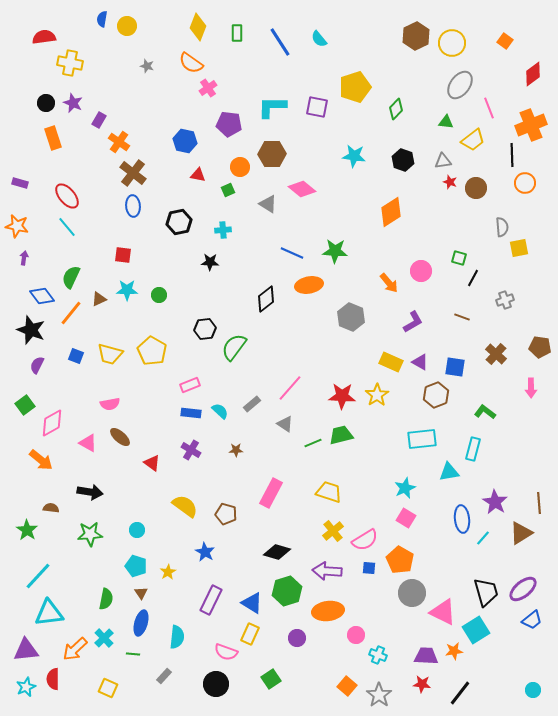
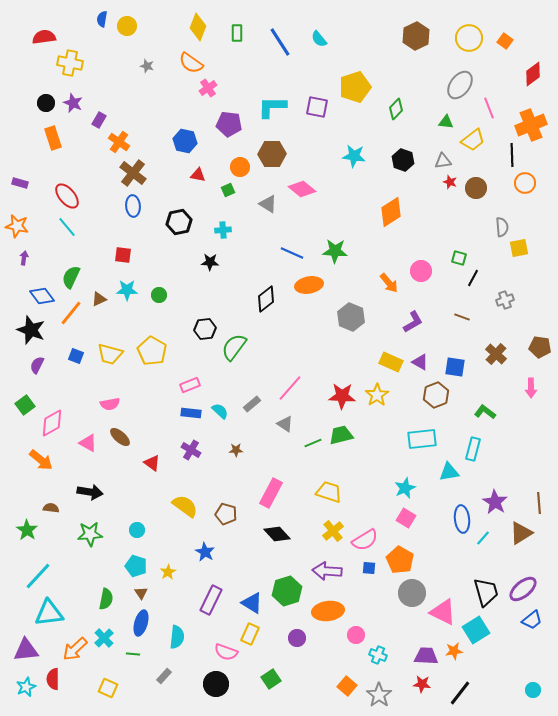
yellow circle at (452, 43): moved 17 px right, 5 px up
black diamond at (277, 552): moved 18 px up; rotated 32 degrees clockwise
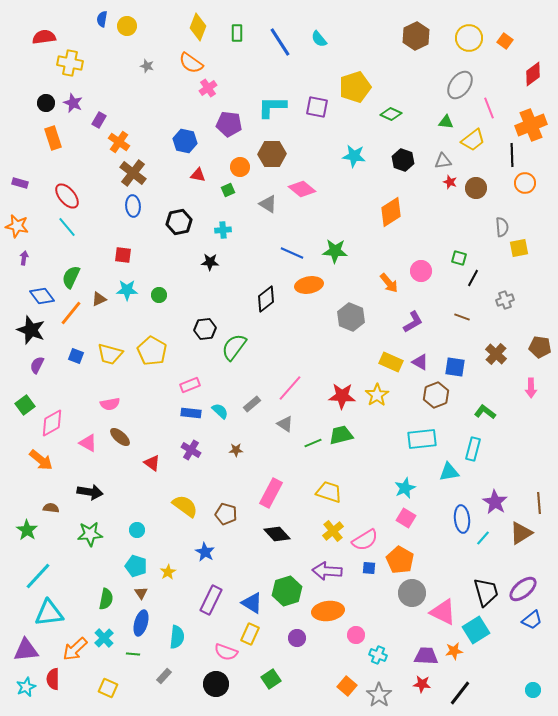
green diamond at (396, 109): moved 5 px left, 5 px down; rotated 70 degrees clockwise
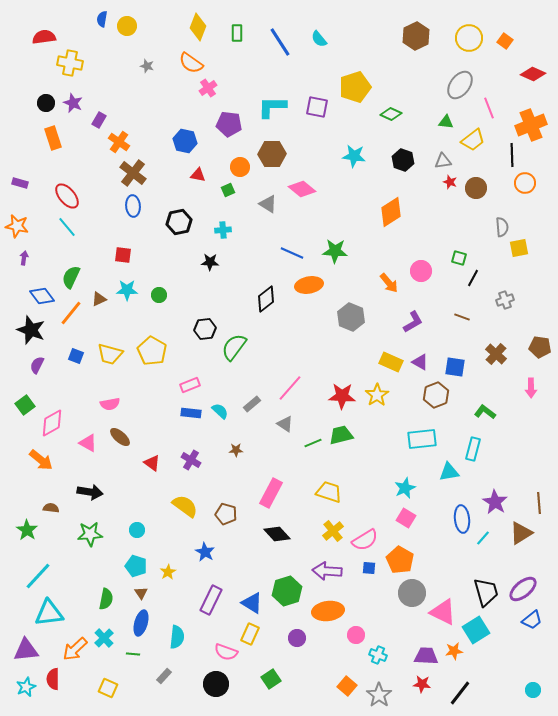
red diamond at (533, 74): rotated 60 degrees clockwise
purple cross at (191, 450): moved 10 px down
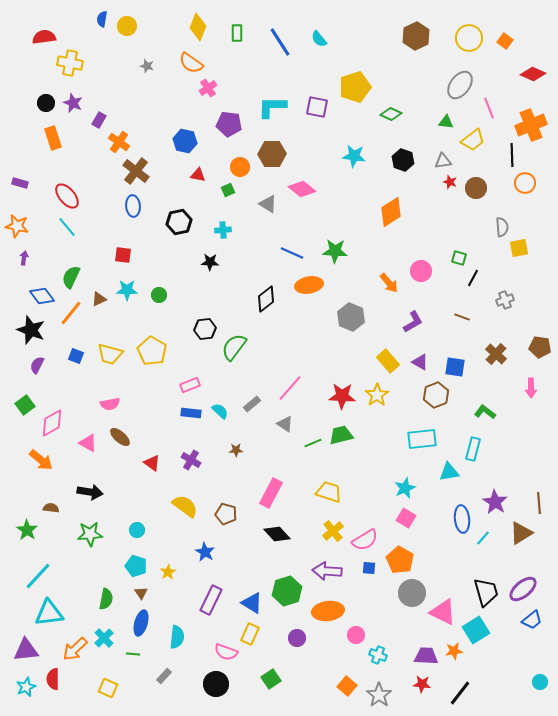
brown cross at (133, 173): moved 3 px right, 2 px up
yellow rectangle at (391, 362): moved 3 px left, 1 px up; rotated 25 degrees clockwise
cyan circle at (533, 690): moved 7 px right, 8 px up
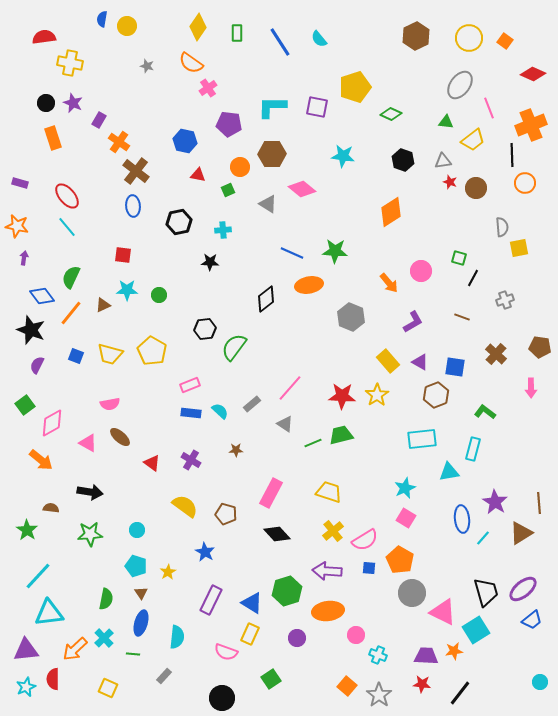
yellow diamond at (198, 27): rotated 12 degrees clockwise
cyan star at (354, 156): moved 11 px left
brown triangle at (99, 299): moved 4 px right, 6 px down
black circle at (216, 684): moved 6 px right, 14 px down
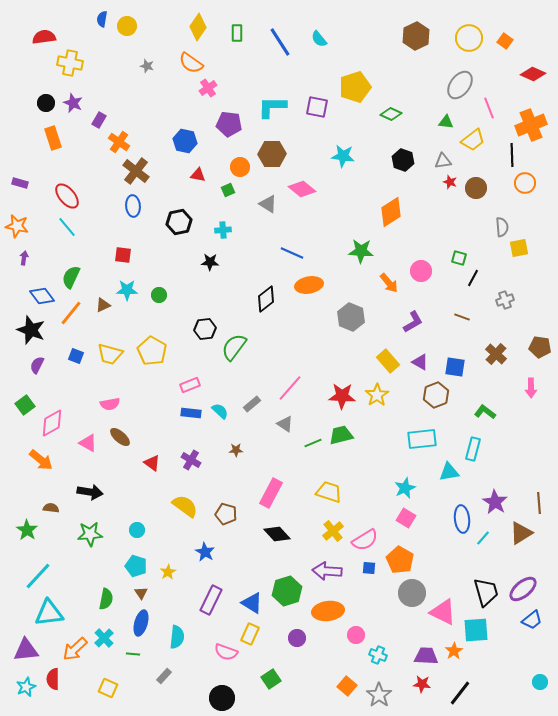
green star at (335, 251): moved 26 px right
cyan square at (476, 630): rotated 28 degrees clockwise
orange star at (454, 651): rotated 24 degrees counterclockwise
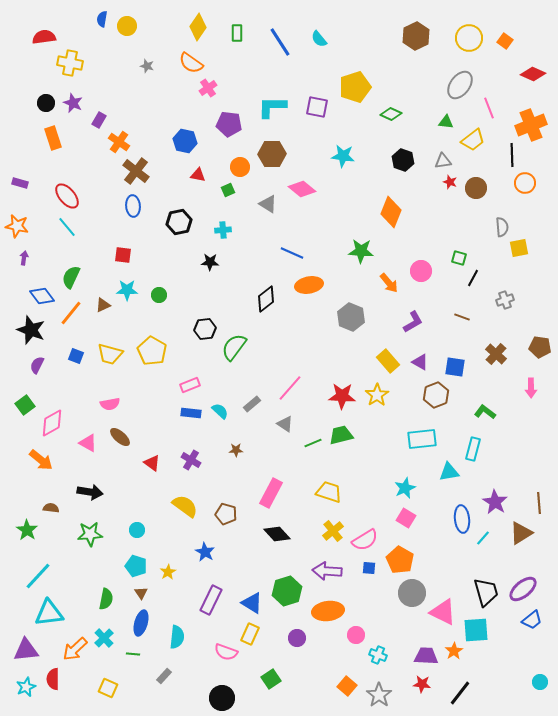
orange diamond at (391, 212): rotated 36 degrees counterclockwise
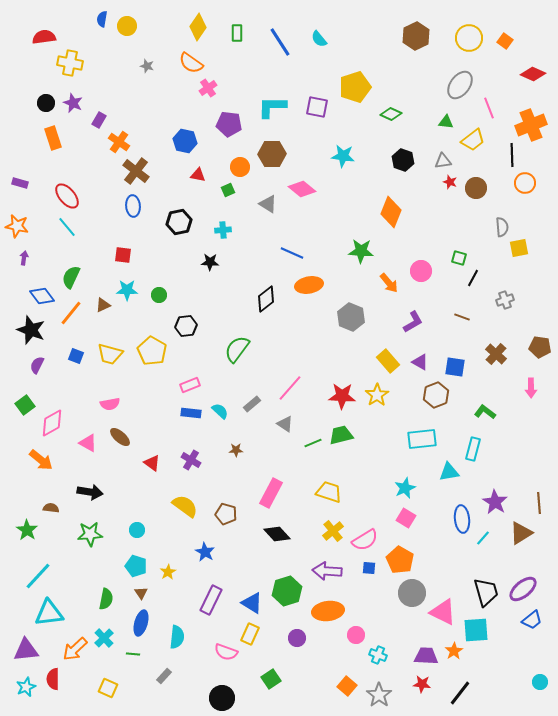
black hexagon at (205, 329): moved 19 px left, 3 px up
green semicircle at (234, 347): moved 3 px right, 2 px down
